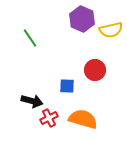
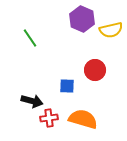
red cross: rotated 18 degrees clockwise
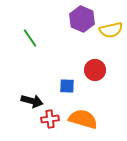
red cross: moved 1 px right, 1 px down
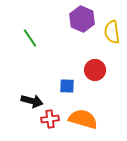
yellow semicircle: moved 1 px right, 2 px down; rotated 95 degrees clockwise
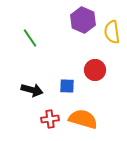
purple hexagon: moved 1 px right, 1 px down
black arrow: moved 11 px up
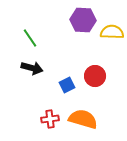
purple hexagon: rotated 20 degrees counterclockwise
yellow semicircle: rotated 100 degrees clockwise
red circle: moved 6 px down
blue square: moved 1 px up; rotated 28 degrees counterclockwise
black arrow: moved 22 px up
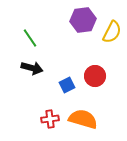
purple hexagon: rotated 10 degrees counterclockwise
yellow semicircle: rotated 115 degrees clockwise
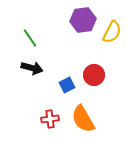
red circle: moved 1 px left, 1 px up
orange semicircle: rotated 136 degrees counterclockwise
